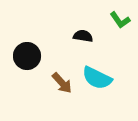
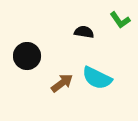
black semicircle: moved 1 px right, 4 px up
brown arrow: rotated 85 degrees counterclockwise
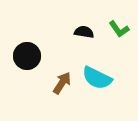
green L-shape: moved 1 px left, 9 px down
brown arrow: rotated 20 degrees counterclockwise
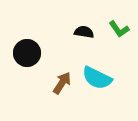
black circle: moved 3 px up
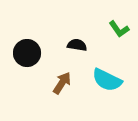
black semicircle: moved 7 px left, 13 px down
cyan semicircle: moved 10 px right, 2 px down
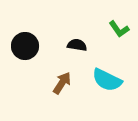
black circle: moved 2 px left, 7 px up
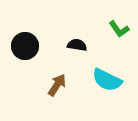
brown arrow: moved 5 px left, 2 px down
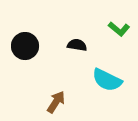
green L-shape: rotated 15 degrees counterclockwise
brown arrow: moved 1 px left, 17 px down
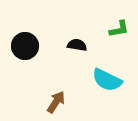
green L-shape: rotated 50 degrees counterclockwise
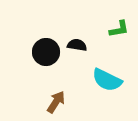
black circle: moved 21 px right, 6 px down
